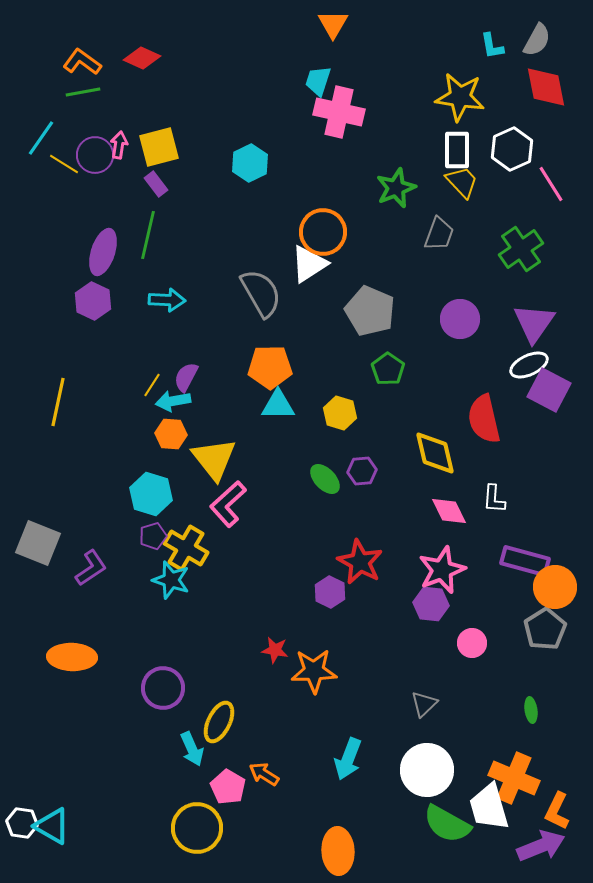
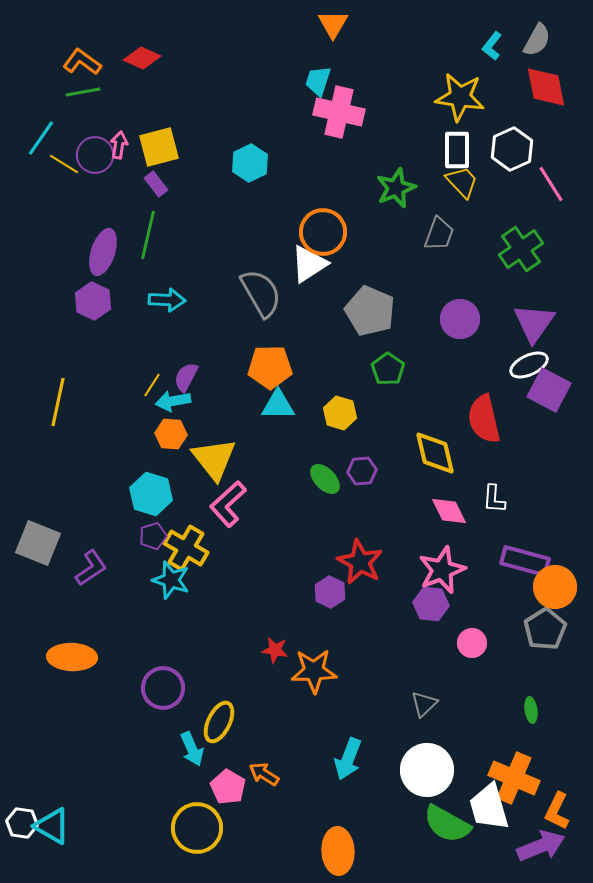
cyan L-shape at (492, 46): rotated 48 degrees clockwise
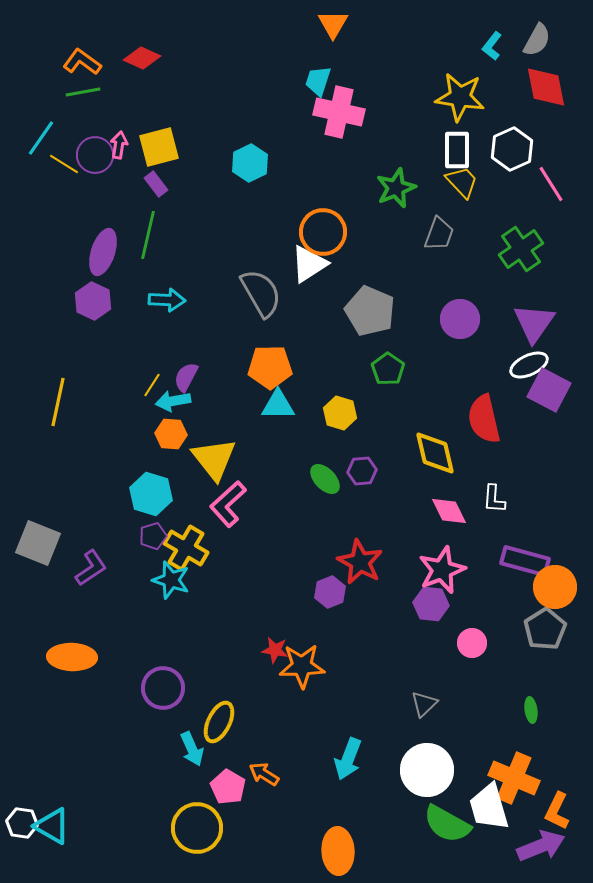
purple hexagon at (330, 592): rotated 12 degrees clockwise
orange star at (314, 671): moved 12 px left, 5 px up
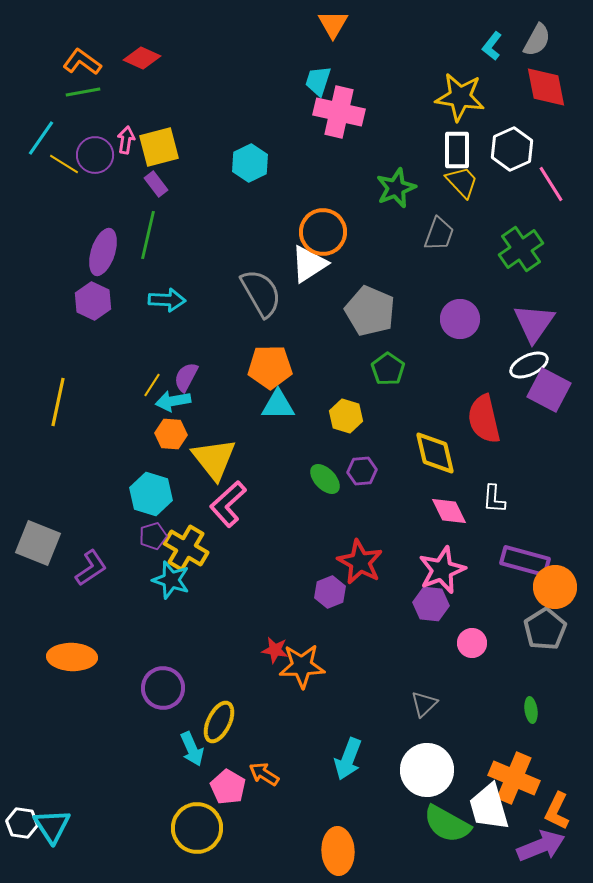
pink arrow at (119, 145): moved 7 px right, 5 px up
yellow hexagon at (340, 413): moved 6 px right, 3 px down
cyan triangle at (52, 826): rotated 27 degrees clockwise
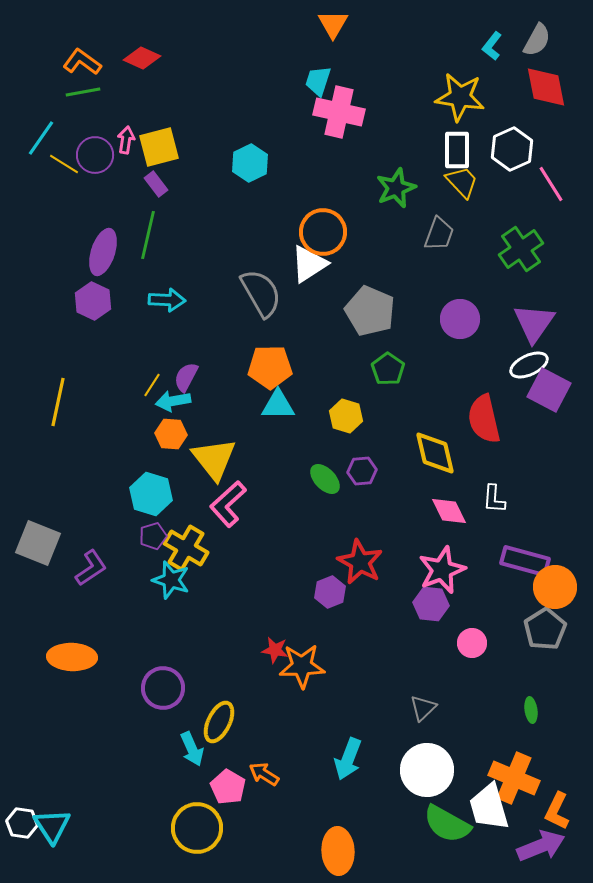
gray triangle at (424, 704): moved 1 px left, 4 px down
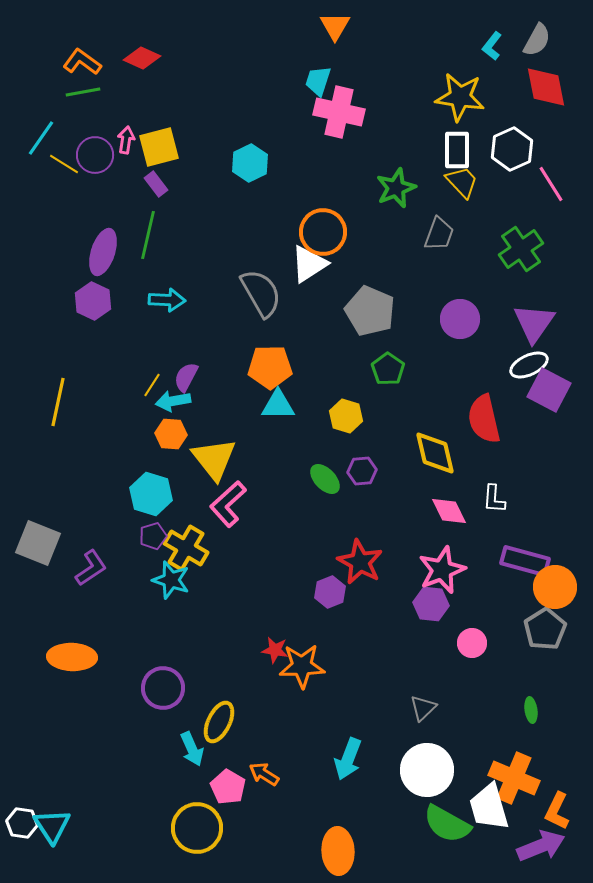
orange triangle at (333, 24): moved 2 px right, 2 px down
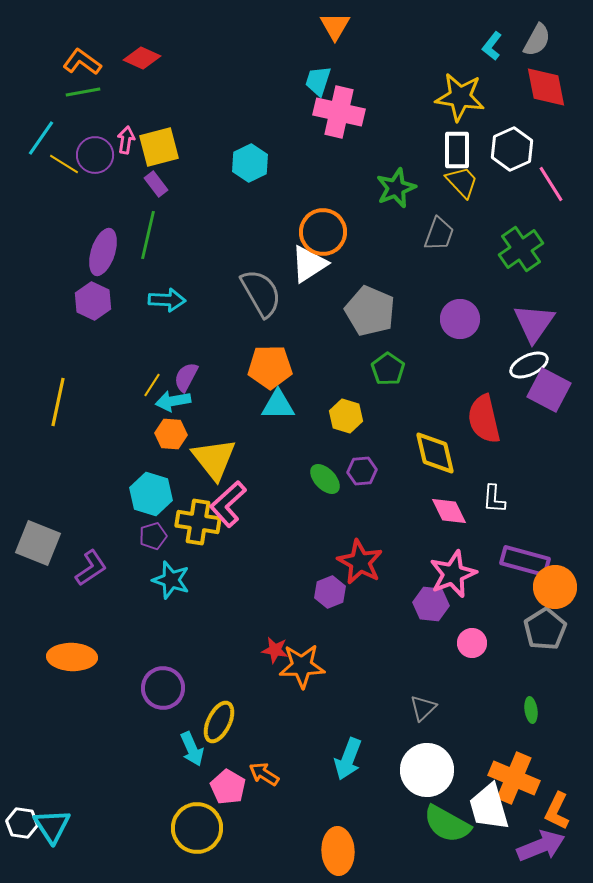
yellow cross at (186, 548): moved 12 px right, 26 px up; rotated 21 degrees counterclockwise
pink star at (442, 570): moved 11 px right, 4 px down
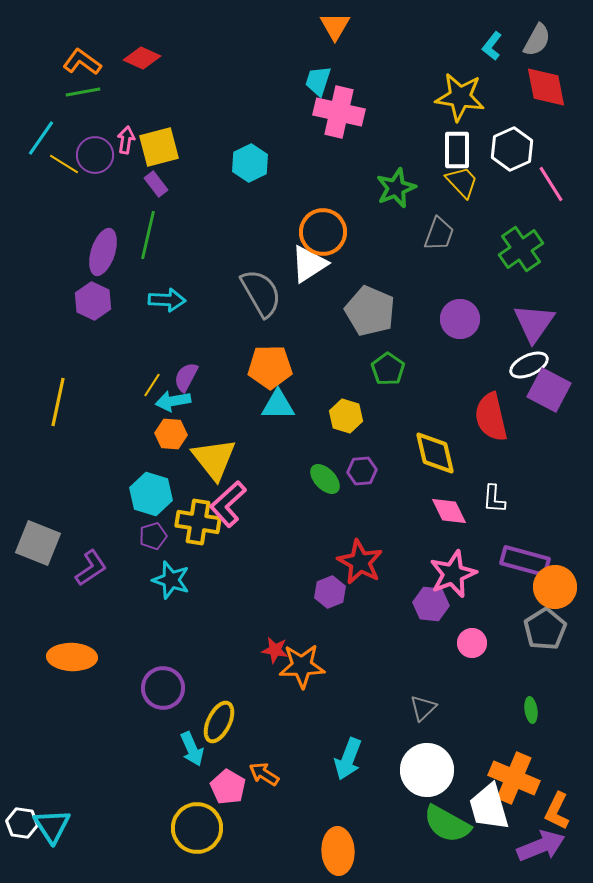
red semicircle at (484, 419): moved 7 px right, 2 px up
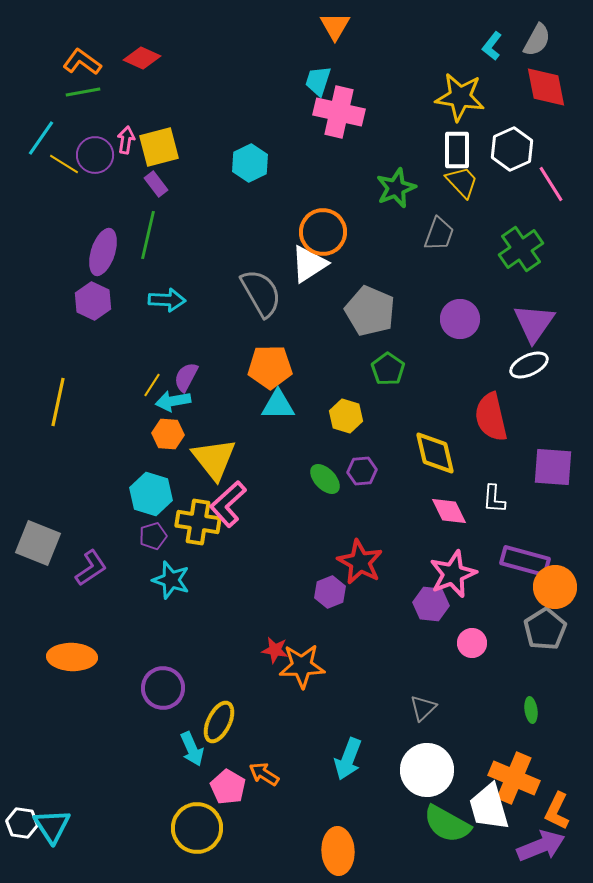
purple square at (549, 390): moved 4 px right, 77 px down; rotated 24 degrees counterclockwise
orange hexagon at (171, 434): moved 3 px left
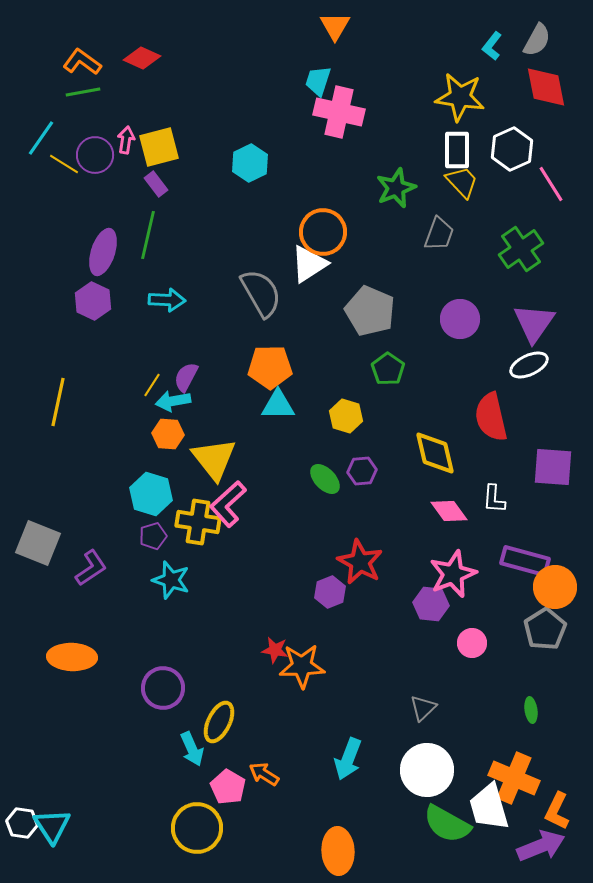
pink diamond at (449, 511): rotated 9 degrees counterclockwise
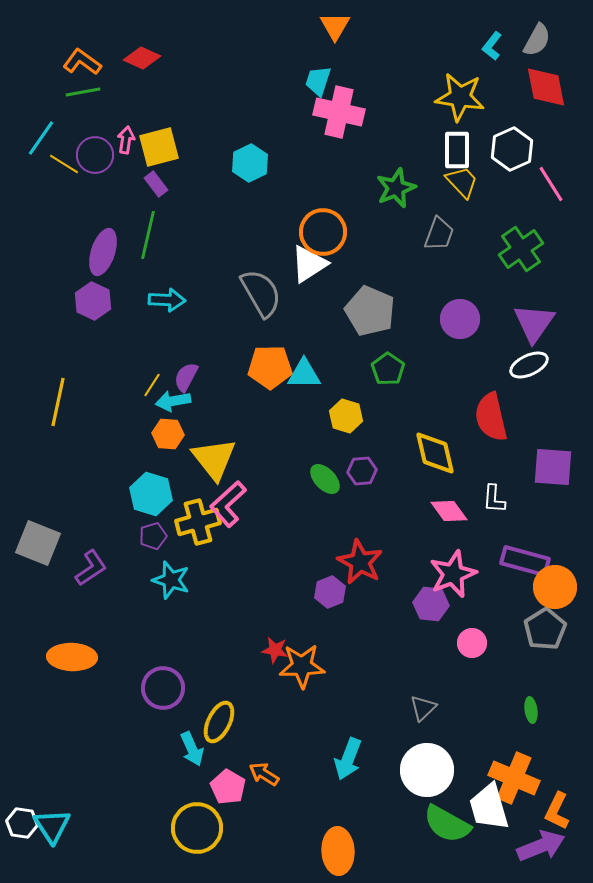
cyan triangle at (278, 405): moved 26 px right, 31 px up
yellow cross at (198, 522): rotated 24 degrees counterclockwise
